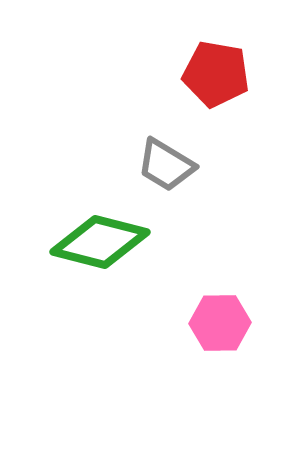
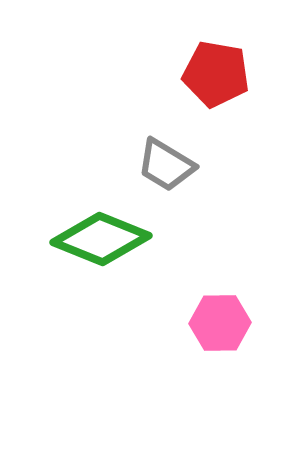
green diamond: moved 1 px right, 3 px up; rotated 8 degrees clockwise
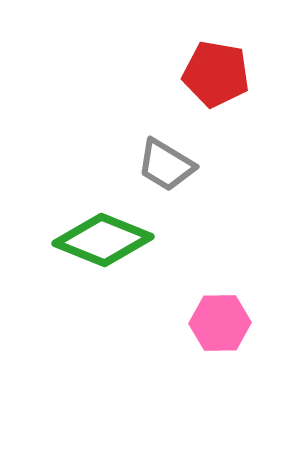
green diamond: moved 2 px right, 1 px down
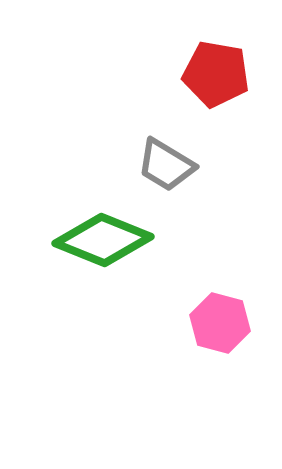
pink hexagon: rotated 16 degrees clockwise
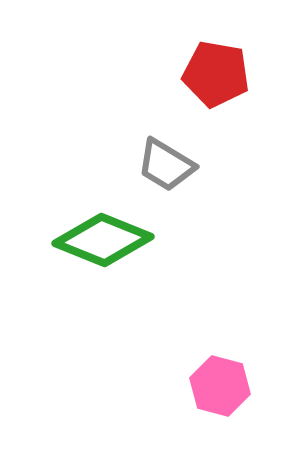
pink hexagon: moved 63 px down
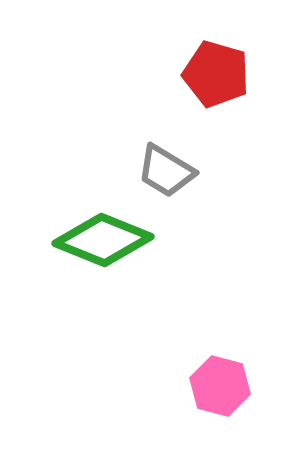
red pentagon: rotated 6 degrees clockwise
gray trapezoid: moved 6 px down
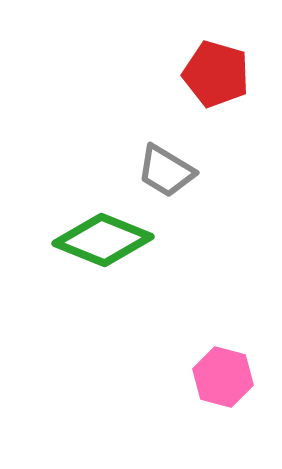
pink hexagon: moved 3 px right, 9 px up
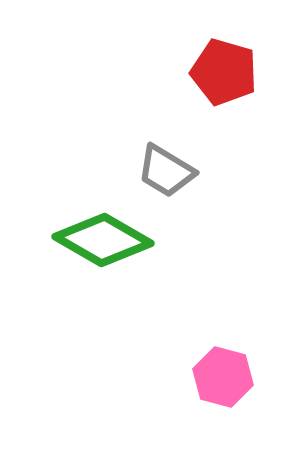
red pentagon: moved 8 px right, 2 px up
green diamond: rotated 8 degrees clockwise
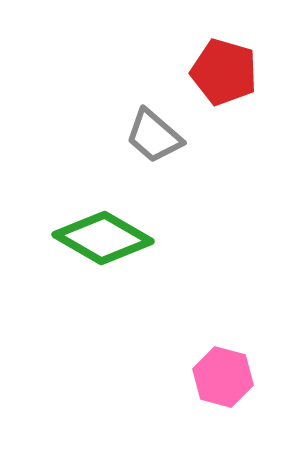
gray trapezoid: moved 12 px left, 35 px up; rotated 10 degrees clockwise
green diamond: moved 2 px up
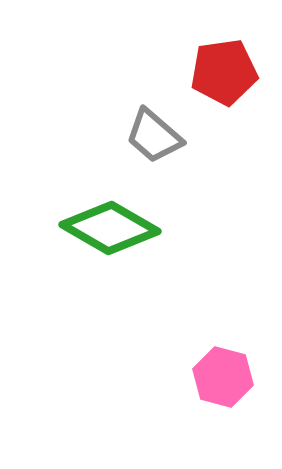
red pentagon: rotated 24 degrees counterclockwise
green diamond: moved 7 px right, 10 px up
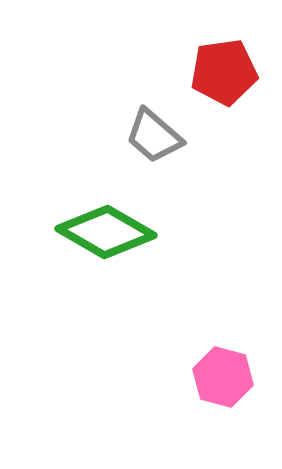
green diamond: moved 4 px left, 4 px down
